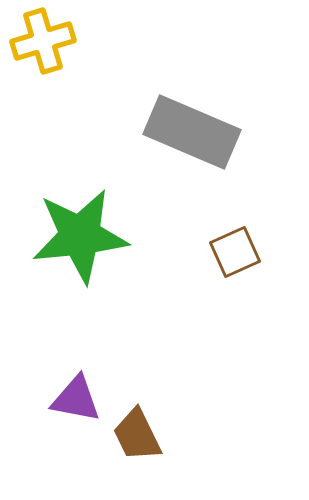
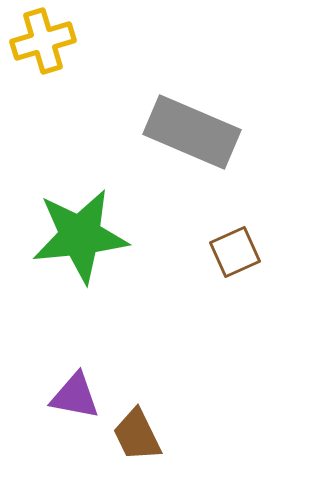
purple triangle: moved 1 px left, 3 px up
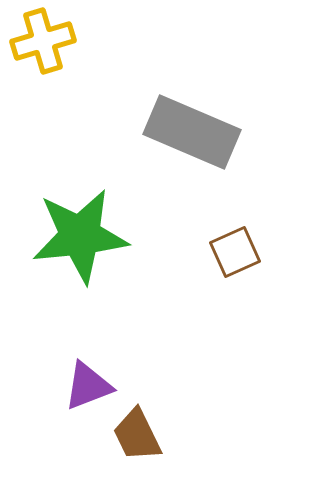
purple triangle: moved 13 px right, 10 px up; rotated 32 degrees counterclockwise
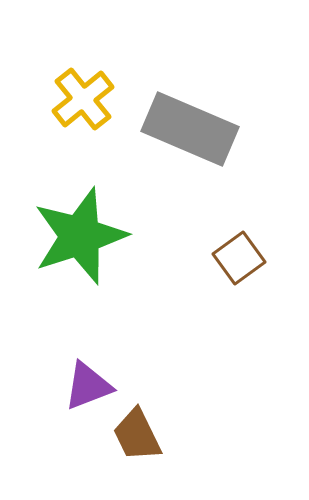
yellow cross: moved 40 px right, 58 px down; rotated 22 degrees counterclockwise
gray rectangle: moved 2 px left, 3 px up
green star: rotated 12 degrees counterclockwise
brown square: moved 4 px right, 6 px down; rotated 12 degrees counterclockwise
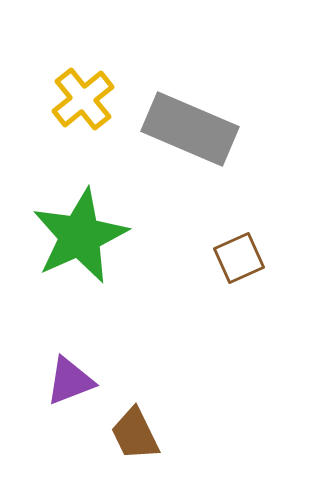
green star: rotated 6 degrees counterclockwise
brown square: rotated 12 degrees clockwise
purple triangle: moved 18 px left, 5 px up
brown trapezoid: moved 2 px left, 1 px up
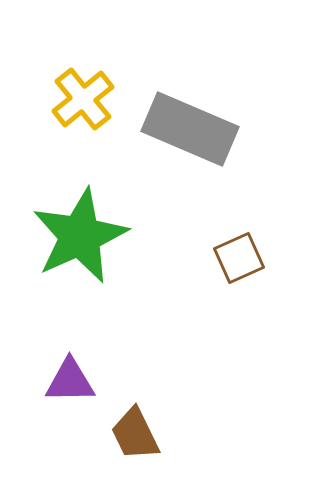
purple triangle: rotated 20 degrees clockwise
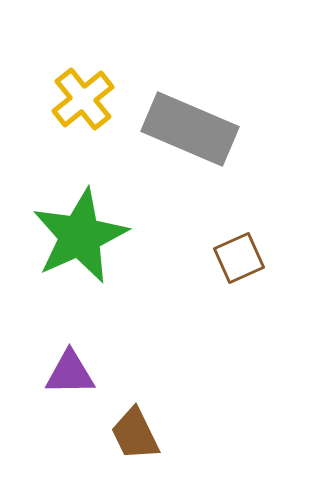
purple triangle: moved 8 px up
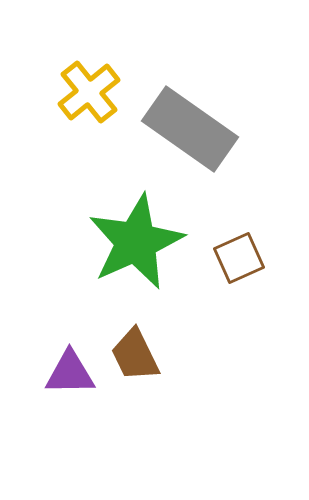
yellow cross: moved 6 px right, 7 px up
gray rectangle: rotated 12 degrees clockwise
green star: moved 56 px right, 6 px down
brown trapezoid: moved 79 px up
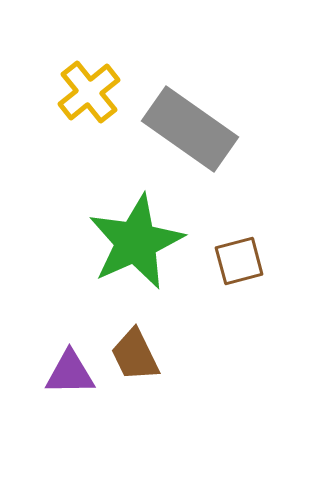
brown square: moved 3 px down; rotated 9 degrees clockwise
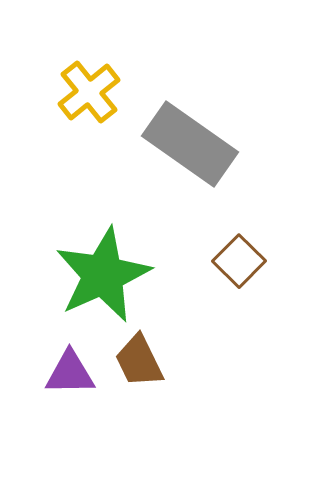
gray rectangle: moved 15 px down
green star: moved 33 px left, 33 px down
brown square: rotated 30 degrees counterclockwise
brown trapezoid: moved 4 px right, 6 px down
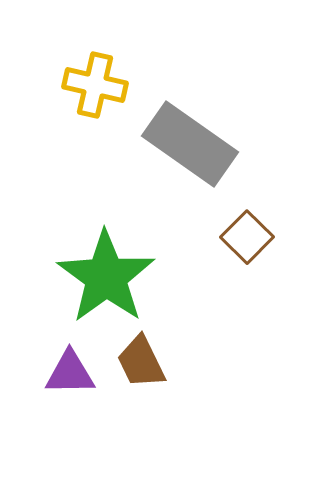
yellow cross: moved 6 px right, 7 px up; rotated 38 degrees counterclockwise
brown square: moved 8 px right, 24 px up
green star: moved 3 px right, 2 px down; rotated 12 degrees counterclockwise
brown trapezoid: moved 2 px right, 1 px down
